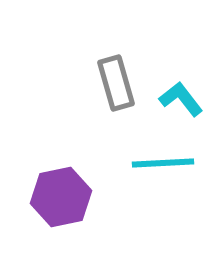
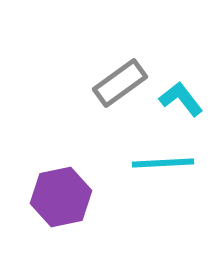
gray rectangle: moved 4 px right; rotated 70 degrees clockwise
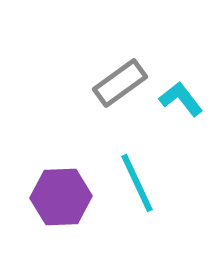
cyan line: moved 26 px left, 20 px down; rotated 68 degrees clockwise
purple hexagon: rotated 10 degrees clockwise
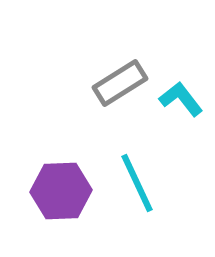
gray rectangle: rotated 4 degrees clockwise
purple hexagon: moved 6 px up
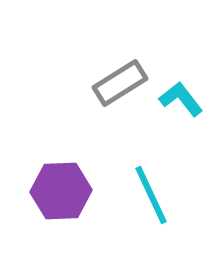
cyan line: moved 14 px right, 12 px down
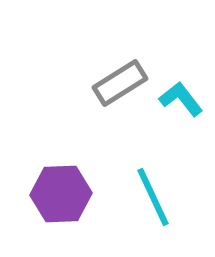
purple hexagon: moved 3 px down
cyan line: moved 2 px right, 2 px down
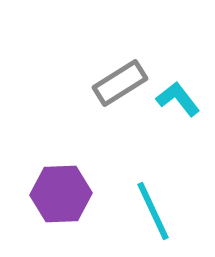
cyan L-shape: moved 3 px left
cyan line: moved 14 px down
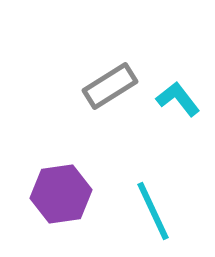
gray rectangle: moved 10 px left, 3 px down
purple hexagon: rotated 6 degrees counterclockwise
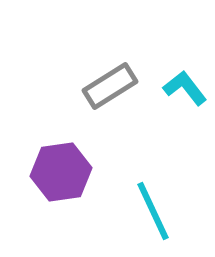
cyan L-shape: moved 7 px right, 11 px up
purple hexagon: moved 22 px up
